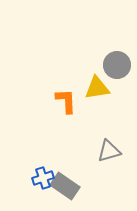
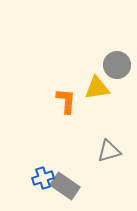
orange L-shape: rotated 8 degrees clockwise
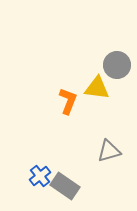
yellow triangle: rotated 16 degrees clockwise
orange L-shape: moved 2 px right; rotated 16 degrees clockwise
blue cross: moved 3 px left, 2 px up; rotated 20 degrees counterclockwise
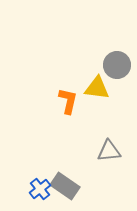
orange L-shape: rotated 8 degrees counterclockwise
gray triangle: rotated 10 degrees clockwise
blue cross: moved 13 px down
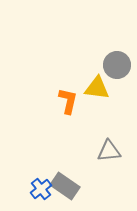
blue cross: moved 1 px right
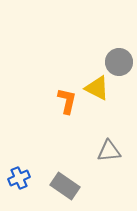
gray circle: moved 2 px right, 3 px up
yellow triangle: rotated 20 degrees clockwise
orange L-shape: moved 1 px left
blue cross: moved 22 px left, 11 px up; rotated 15 degrees clockwise
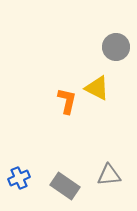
gray circle: moved 3 px left, 15 px up
gray triangle: moved 24 px down
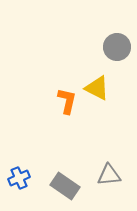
gray circle: moved 1 px right
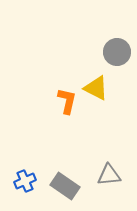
gray circle: moved 5 px down
yellow triangle: moved 1 px left
blue cross: moved 6 px right, 3 px down
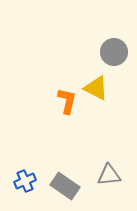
gray circle: moved 3 px left
